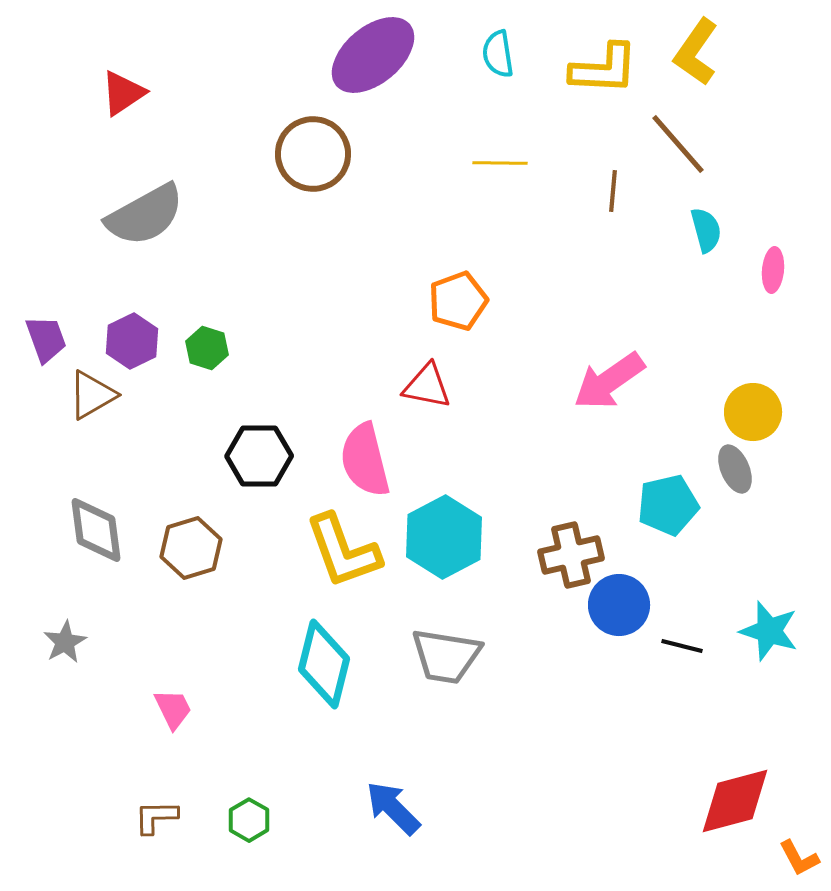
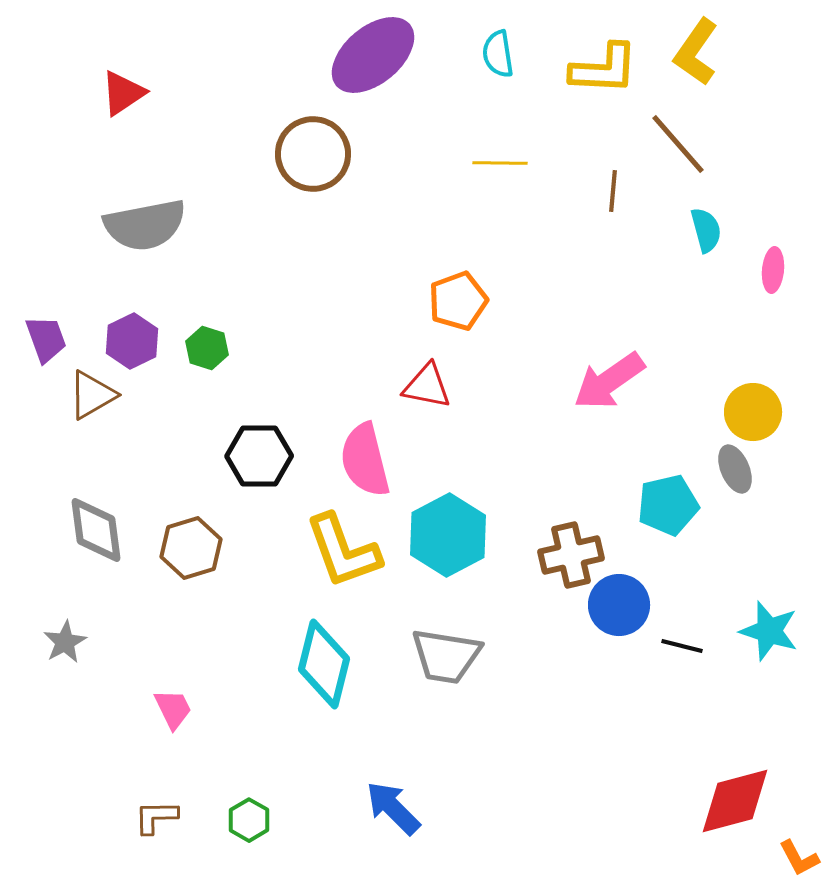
gray semicircle at (145, 215): moved 10 px down; rotated 18 degrees clockwise
cyan hexagon at (444, 537): moved 4 px right, 2 px up
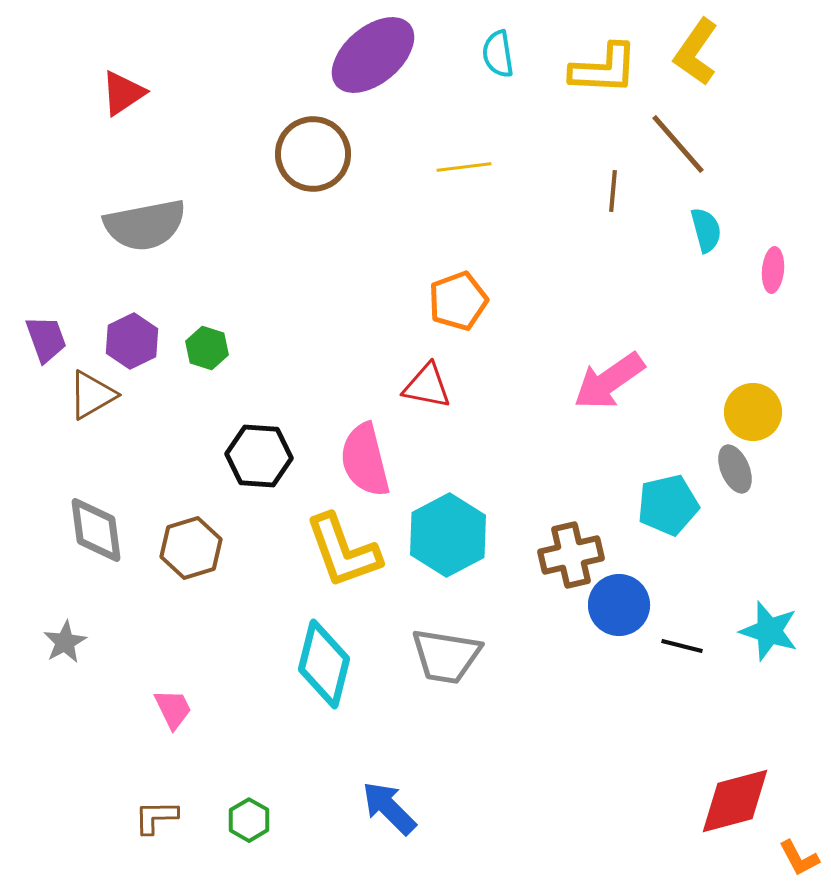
yellow line at (500, 163): moved 36 px left, 4 px down; rotated 8 degrees counterclockwise
black hexagon at (259, 456): rotated 4 degrees clockwise
blue arrow at (393, 808): moved 4 px left
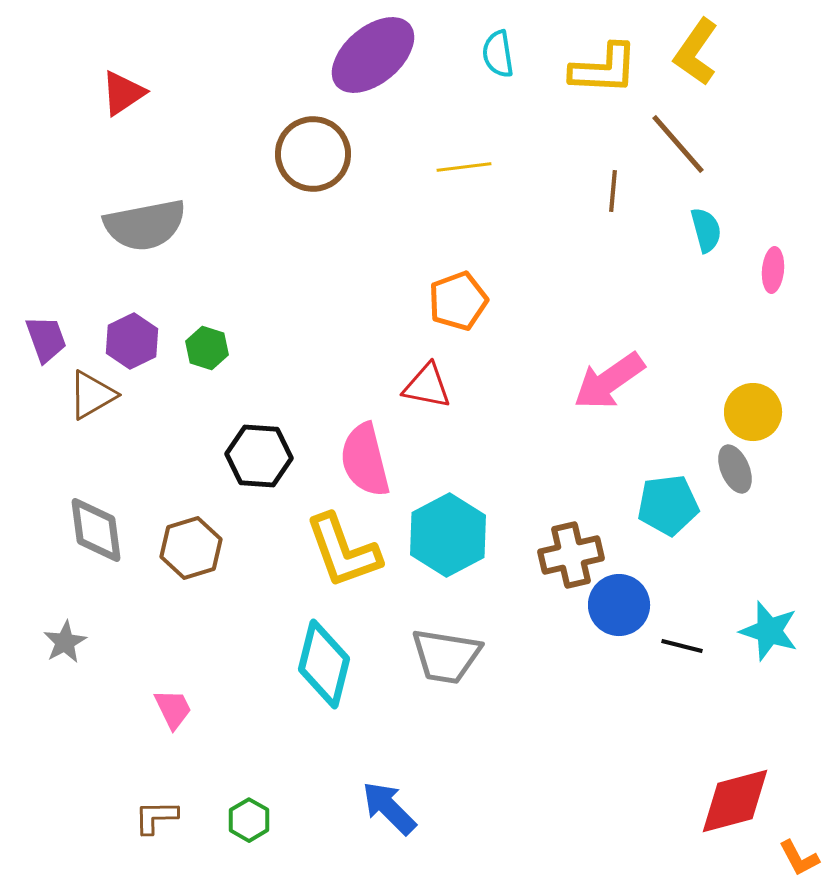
cyan pentagon at (668, 505): rotated 6 degrees clockwise
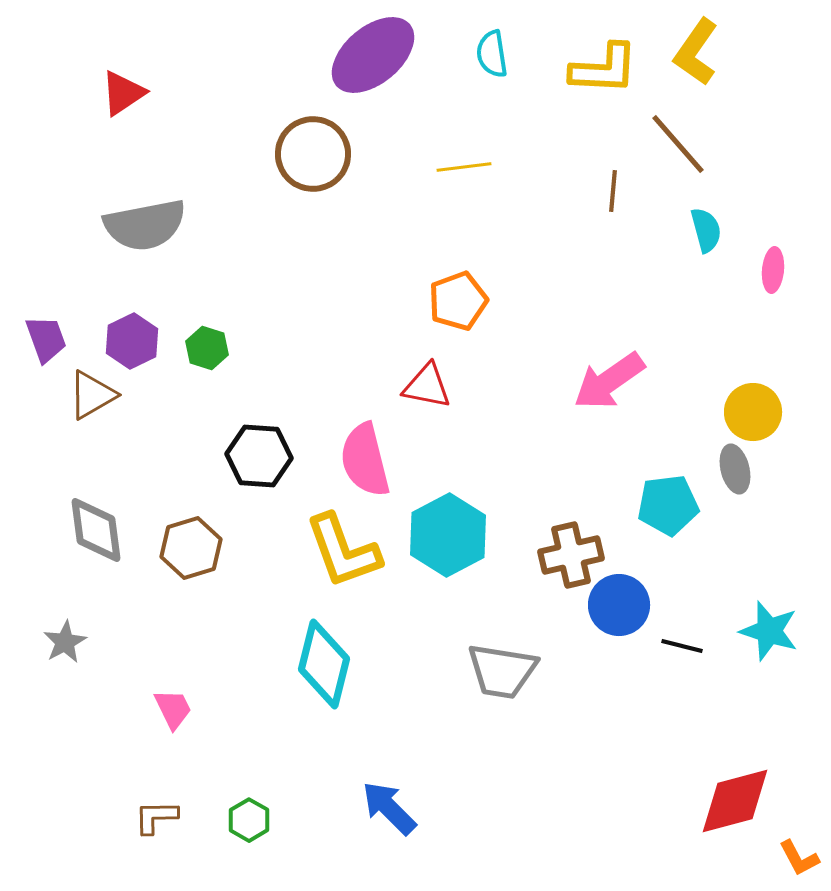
cyan semicircle at (498, 54): moved 6 px left
gray ellipse at (735, 469): rotated 9 degrees clockwise
gray trapezoid at (446, 656): moved 56 px right, 15 px down
